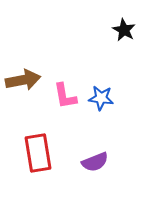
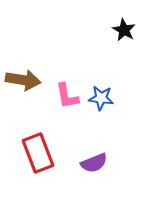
brown arrow: rotated 20 degrees clockwise
pink L-shape: moved 2 px right
red rectangle: rotated 12 degrees counterclockwise
purple semicircle: moved 1 px left, 1 px down
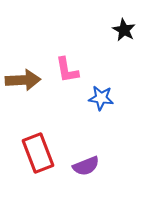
brown arrow: rotated 12 degrees counterclockwise
pink L-shape: moved 26 px up
purple semicircle: moved 8 px left, 3 px down
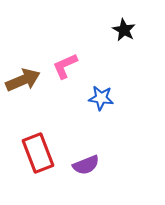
pink L-shape: moved 2 px left, 4 px up; rotated 76 degrees clockwise
brown arrow: rotated 20 degrees counterclockwise
purple semicircle: moved 1 px up
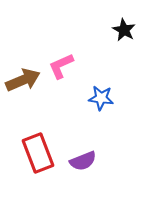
pink L-shape: moved 4 px left
purple semicircle: moved 3 px left, 4 px up
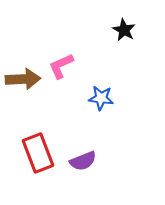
brown arrow: moved 1 px up; rotated 20 degrees clockwise
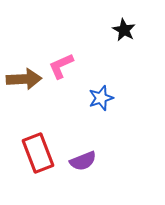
brown arrow: moved 1 px right
blue star: rotated 25 degrees counterclockwise
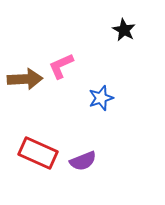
brown arrow: moved 1 px right
red rectangle: rotated 45 degrees counterclockwise
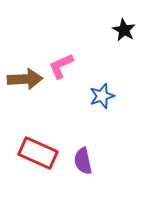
blue star: moved 1 px right, 2 px up
purple semicircle: rotated 100 degrees clockwise
